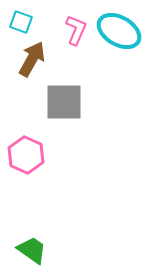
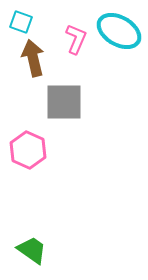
pink L-shape: moved 9 px down
brown arrow: moved 1 px right, 1 px up; rotated 42 degrees counterclockwise
pink hexagon: moved 2 px right, 5 px up
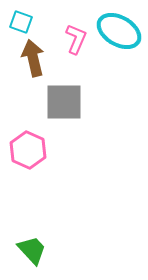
green trapezoid: rotated 12 degrees clockwise
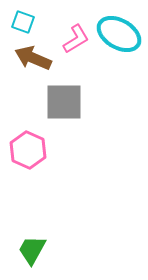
cyan square: moved 2 px right
cyan ellipse: moved 3 px down
pink L-shape: rotated 36 degrees clockwise
brown arrow: rotated 54 degrees counterclockwise
green trapezoid: rotated 108 degrees counterclockwise
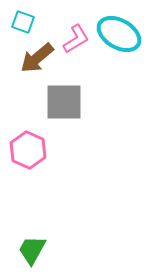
brown arrow: moved 4 px right; rotated 63 degrees counterclockwise
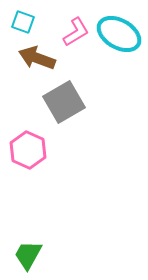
pink L-shape: moved 7 px up
brown arrow: rotated 60 degrees clockwise
gray square: rotated 30 degrees counterclockwise
green trapezoid: moved 4 px left, 5 px down
